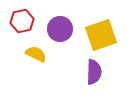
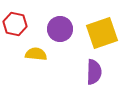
red hexagon: moved 7 px left, 3 px down; rotated 25 degrees clockwise
yellow square: moved 1 px right, 2 px up
yellow semicircle: rotated 20 degrees counterclockwise
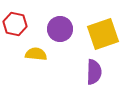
yellow square: moved 1 px right, 1 px down
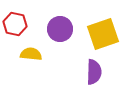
yellow semicircle: moved 5 px left
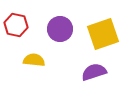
red hexagon: moved 1 px right, 1 px down
yellow semicircle: moved 3 px right, 6 px down
purple semicircle: rotated 110 degrees counterclockwise
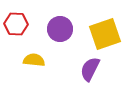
red hexagon: moved 1 px up; rotated 10 degrees counterclockwise
yellow square: moved 2 px right
purple semicircle: moved 4 px left, 3 px up; rotated 45 degrees counterclockwise
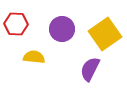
purple circle: moved 2 px right
yellow square: rotated 16 degrees counterclockwise
yellow semicircle: moved 3 px up
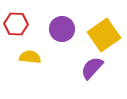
yellow square: moved 1 px left, 1 px down
yellow semicircle: moved 4 px left
purple semicircle: moved 2 px right, 1 px up; rotated 15 degrees clockwise
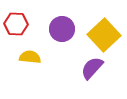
yellow square: rotated 8 degrees counterclockwise
